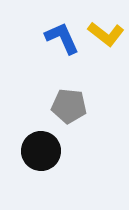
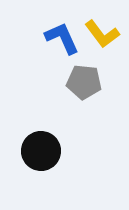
yellow L-shape: moved 4 px left; rotated 15 degrees clockwise
gray pentagon: moved 15 px right, 24 px up
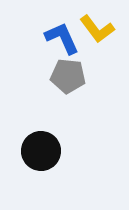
yellow L-shape: moved 5 px left, 5 px up
gray pentagon: moved 16 px left, 6 px up
